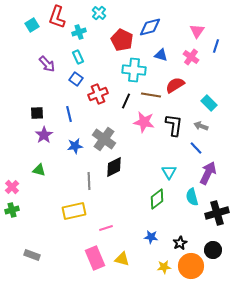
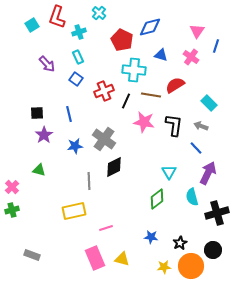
red cross at (98, 94): moved 6 px right, 3 px up
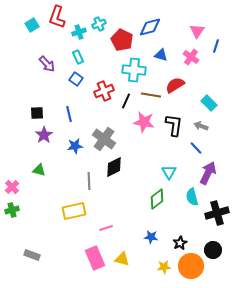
cyan cross at (99, 13): moved 11 px down; rotated 24 degrees clockwise
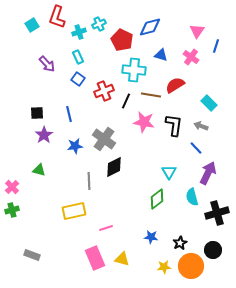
blue square at (76, 79): moved 2 px right
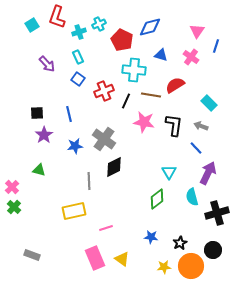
green cross at (12, 210): moved 2 px right, 3 px up; rotated 32 degrees counterclockwise
yellow triangle at (122, 259): rotated 21 degrees clockwise
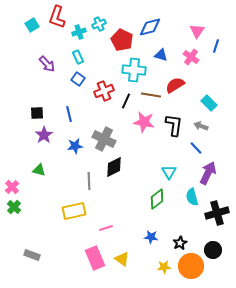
gray cross at (104, 139): rotated 10 degrees counterclockwise
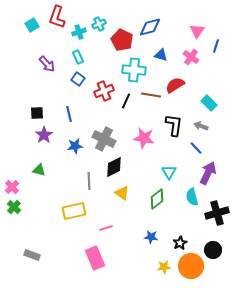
pink star at (144, 122): moved 16 px down
yellow triangle at (122, 259): moved 66 px up
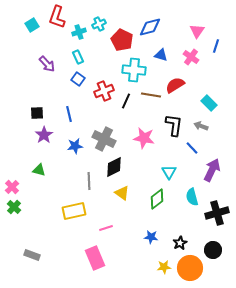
blue line at (196, 148): moved 4 px left
purple arrow at (208, 173): moved 4 px right, 3 px up
orange circle at (191, 266): moved 1 px left, 2 px down
